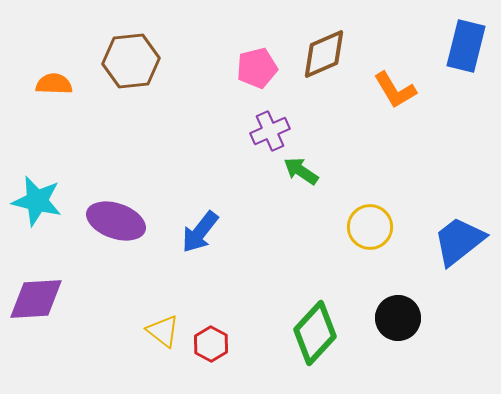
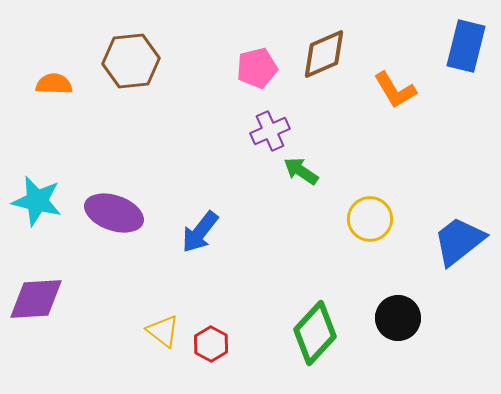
purple ellipse: moved 2 px left, 8 px up
yellow circle: moved 8 px up
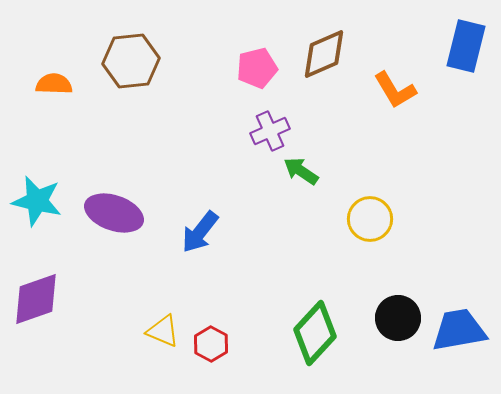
blue trapezoid: moved 89 px down; rotated 28 degrees clockwise
purple diamond: rotated 16 degrees counterclockwise
yellow triangle: rotated 15 degrees counterclockwise
